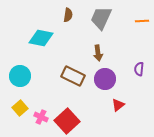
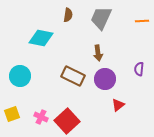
yellow square: moved 8 px left, 6 px down; rotated 21 degrees clockwise
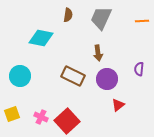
purple circle: moved 2 px right
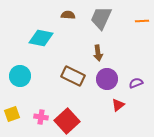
brown semicircle: rotated 96 degrees counterclockwise
purple semicircle: moved 3 px left, 14 px down; rotated 64 degrees clockwise
pink cross: rotated 16 degrees counterclockwise
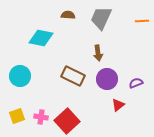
yellow square: moved 5 px right, 2 px down
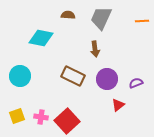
brown arrow: moved 3 px left, 4 px up
